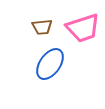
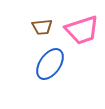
pink trapezoid: moved 1 px left, 2 px down
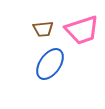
brown trapezoid: moved 1 px right, 2 px down
